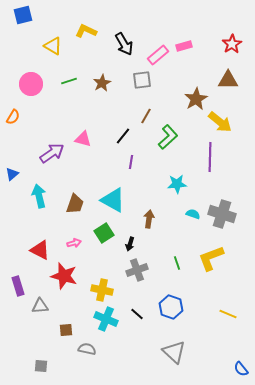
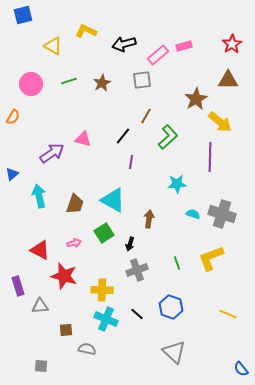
black arrow at (124, 44): rotated 105 degrees clockwise
yellow cross at (102, 290): rotated 10 degrees counterclockwise
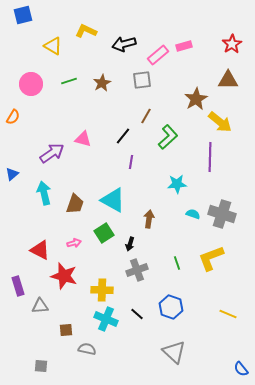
cyan arrow at (39, 196): moved 5 px right, 3 px up
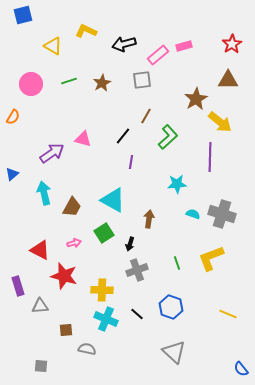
brown trapezoid at (75, 204): moved 3 px left, 3 px down; rotated 10 degrees clockwise
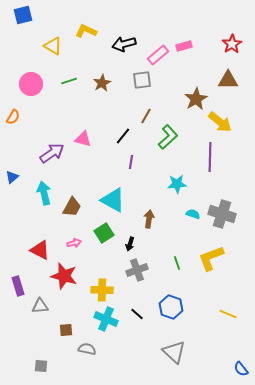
blue triangle at (12, 174): moved 3 px down
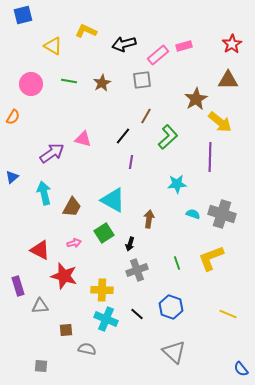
green line at (69, 81): rotated 28 degrees clockwise
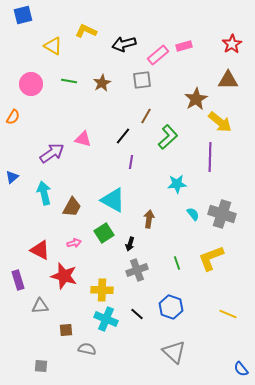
cyan semicircle at (193, 214): rotated 32 degrees clockwise
purple rectangle at (18, 286): moved 6 px up
